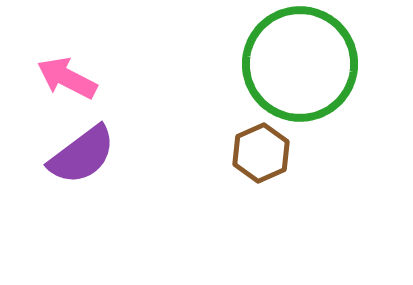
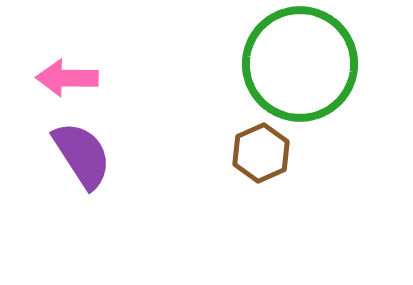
pink arrow: rotated 26 degrees counterclockwise
purple semicircle: rotated 86 degrees counterclockwise
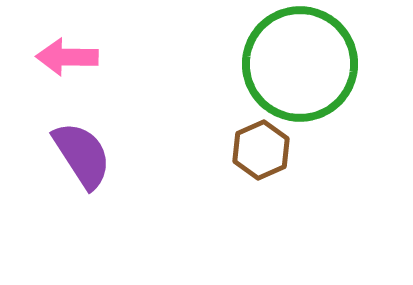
pink arrow: moved 21 px up
brown hexagon: moved 3 px up
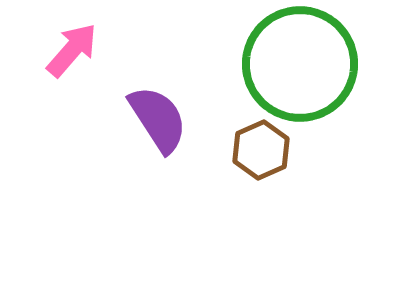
pink arrow: moved 5 px right, 7 px up; rotated 130 degrees clockwise
purple semicircle: moved 76 px right, 36 px up
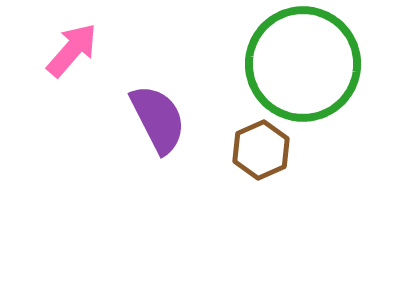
green circle: moved 3 px right
purple semicircle: rotated 6 degrees clockwise
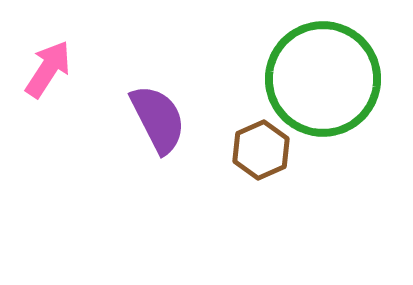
pink arrow: moved 24 px left, 19 px down; rotated 8 degrees counterclockwise
green circle: moved 20 px right, 15 px down
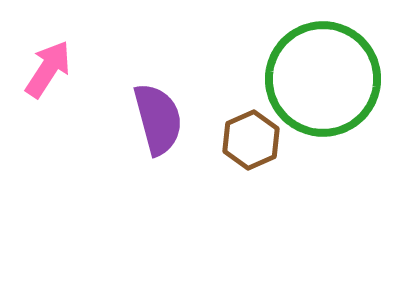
purple semicircle: rotated 12 degrees clockwise
brown hexagon: moved 10 px left, 10 px up
